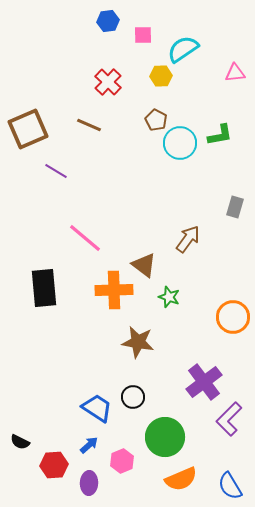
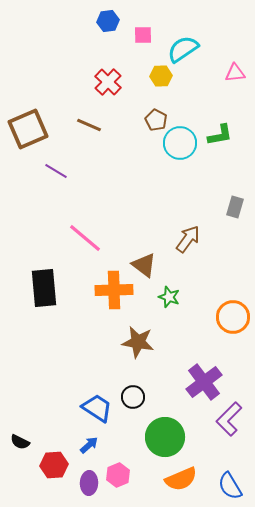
pink hexagon: moved 4 px left, 14 px down
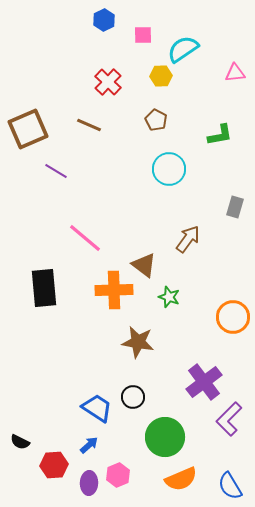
blue hexagon: moved 4 px left, 1 px up; rotated 20 degrees counterclockwise
cyan circle: moved 11 px left, 26 px down
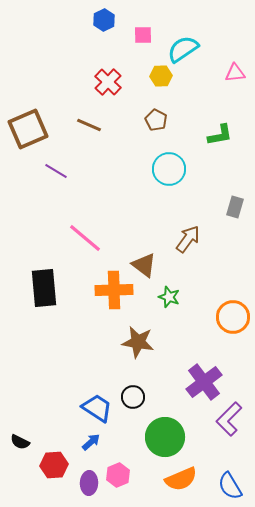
blue arrow: moved 2 px right, 3 px up
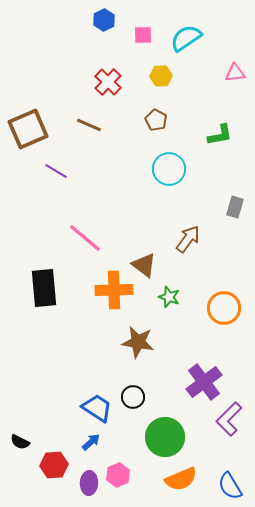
cyan semicircle: moved 3 px right, 11 px up
orange circle: moved 9 px left, 9 px up
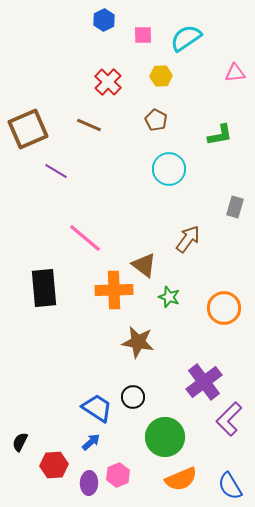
black semicircle: rotated 90 degrees clockwise
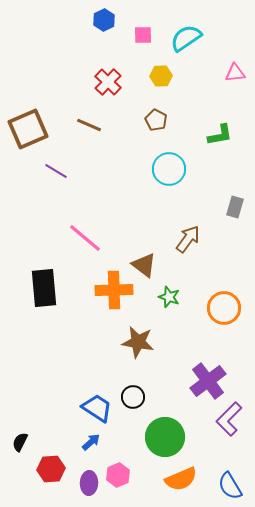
purple cross: moved 4 px right, 1 px up
red hexagon: moved 3 px left, 4 px down
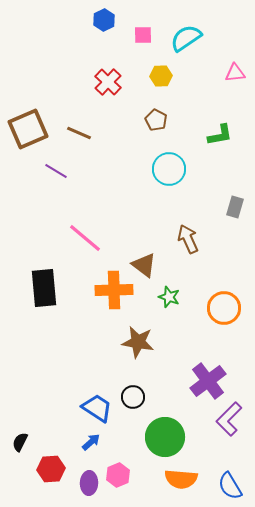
brown line: moved 10 px left, 8 px down
brown arrow: rotated 60 degrees counterclockwise
orange semicircle: rotated 28 degrees clockwise
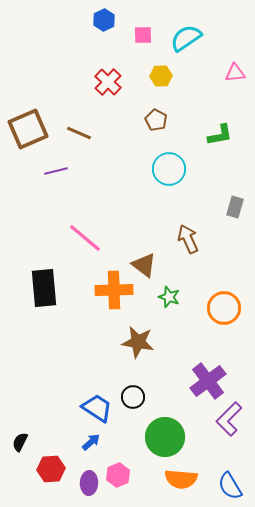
purple line: rotated 45 degrees counterclockwise
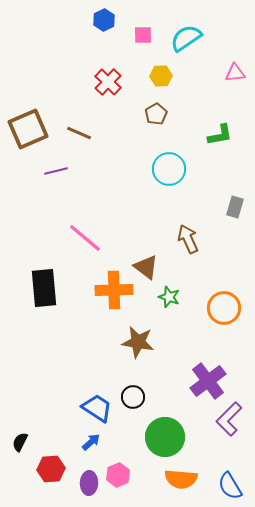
brown pentagon: moved 6 px up; rotated 15 degrees clockwise
brown triangle: moved 2 px right, 2 px down
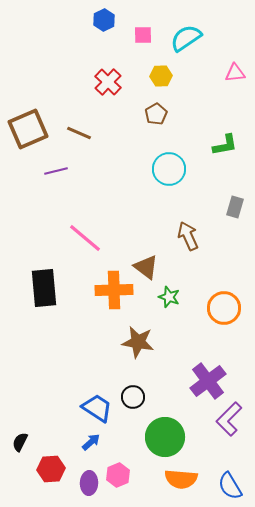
green L-shape: moved 5 px right, 10 px down
brown arrow: moved 3 px up
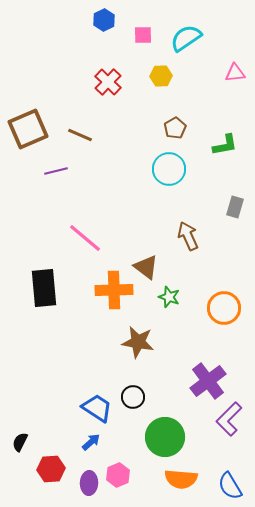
brown pentagon: moved 19 px right, 14 px down
brown line: moved 1 px right, 2 px down
